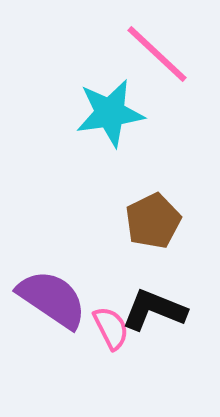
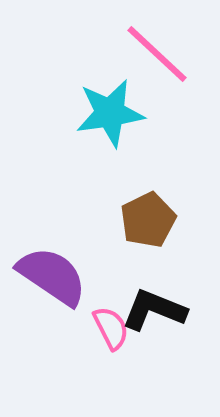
brown pentagon: moved 5 px left, 1 px up
purple semicircle: moved 23 px up
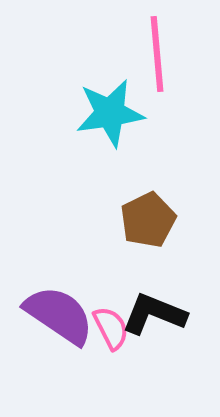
pink line: rotated 42 degrees clockwise
purple semicircle: moved 7 px right, 39 px down
black L-shape: moved 4 px down
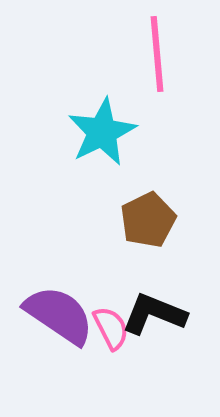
cyan star: moved 8 px left, 19 px down; rotated 18 degrees counterclockwise
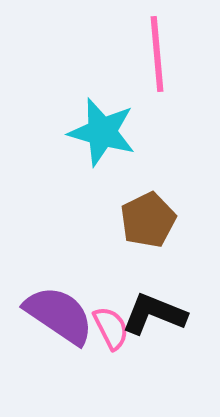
cyan star: rotated 30 degrees counterclockwise
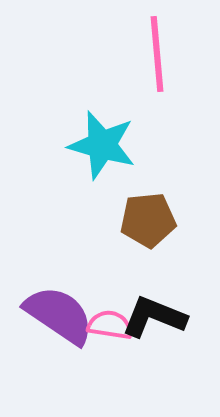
cyan star: moved 13 px down
brown pentagon: rotated 20 degrees clockwise
black L-shape: moved 3 px down
pink semicircle: moved 1 px left, 3 px up; rotated 54 degrees counterclockwise
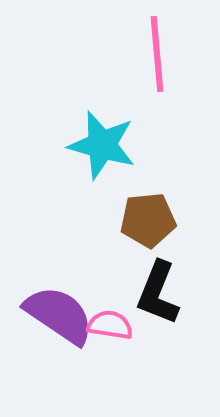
black L-shape: moved 4 px right, 24 px up; rotated 90 degrees counterclockwise
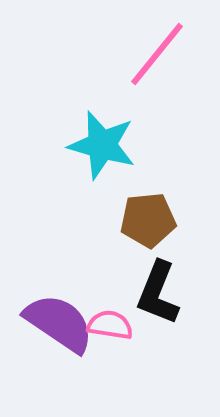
pink line: rotated 44 degrees clockwise
purple semicircle: moved 8 px down
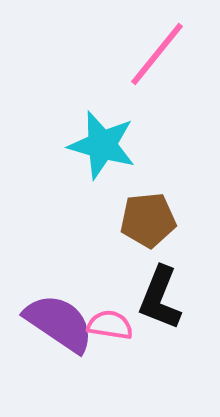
black L-shape: moved 2 px right, 5 px down
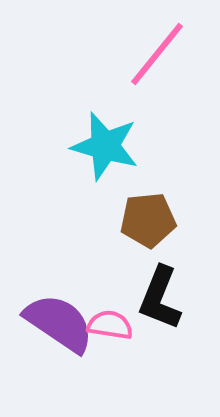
cyan star: moved 3 px right, 1 px down
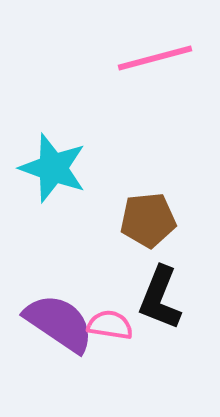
pink line: moved 2 px left, 4 px down; rotated 36 degrees clockwise
cyan star: moved 52 px left, 22 px down; rotated 4 degrees clockwise
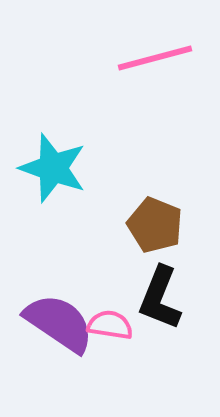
brown pentagon: moved 7 px right, 5 px down; rotated 28 degrees clockwise
